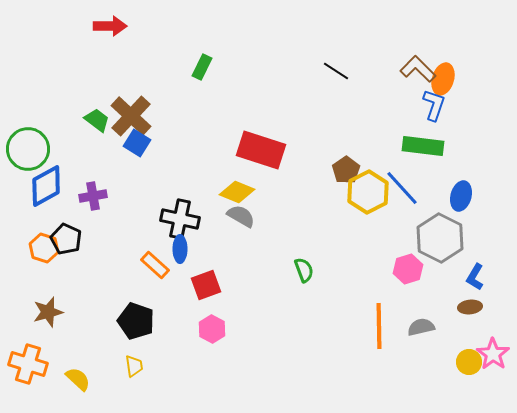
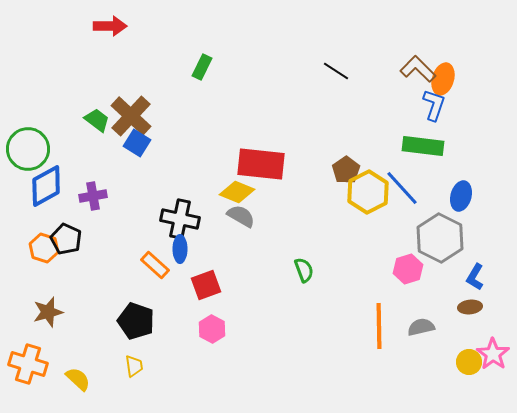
red rectangle at (261, 150): moved 14 px down; rotated 12 degrees counterclockwise
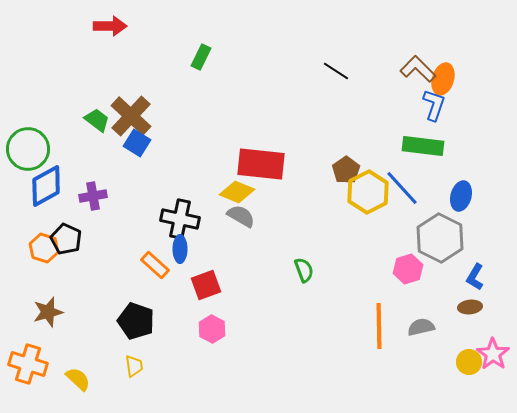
green rectangle at (202, 67): moved 1 px left, 10 px up
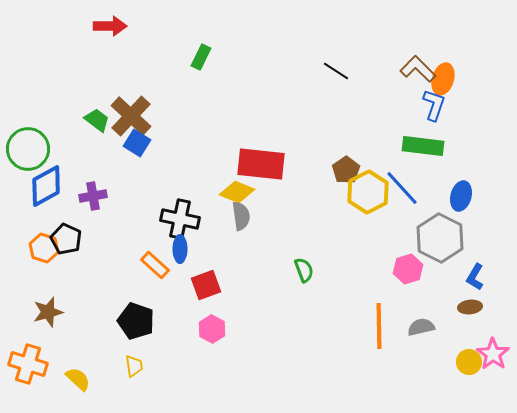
gray semicircle at (241, 216): rotated 52 degrees clockwise
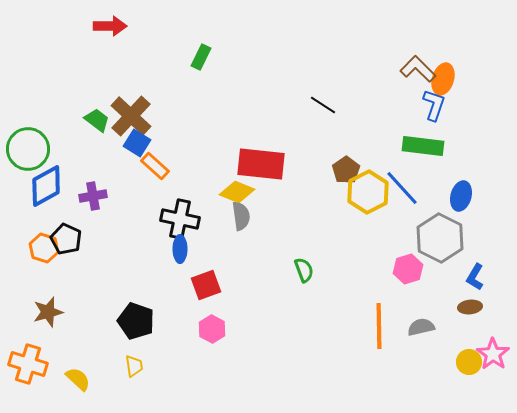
black line at (336, 71): moved 13 px left, 34 px down
orange rectangle at (155, 265): moved 99 px up
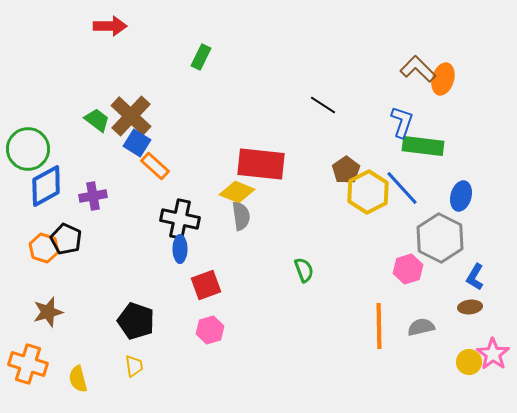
blue L-shape at (434, 105): moved 32 px left, 17 px down
pink hexagon at (212, 329): moved 2 px left, 1 px down; rotated 16 degrees clockwise
yellow semicircle at (78, 379): rotated 148 degrees counterclockwise
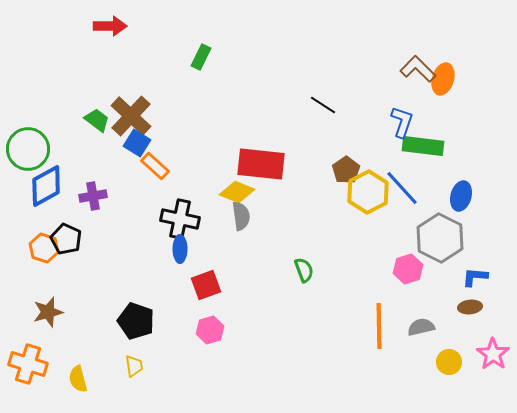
blue L-shape at (475, 277): rotated 64 degrees clockwise
yellow circle at (469, 362): moved 20 px left
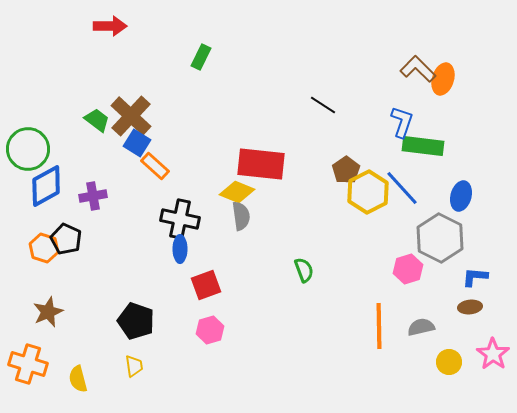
brown star at (48, 312): rotated 8 degrees counterclockwise
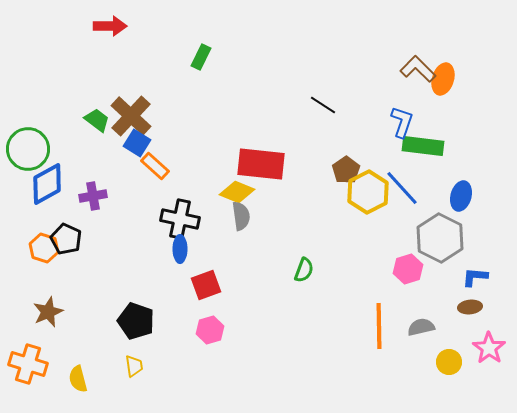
blue diamond at (46, 186): moved 1 px right, 2 px up
green semicircle at (304, 270): rotated 40 degrees clockwise
pink star at (493, 354): moved 4 px left, 6 px up
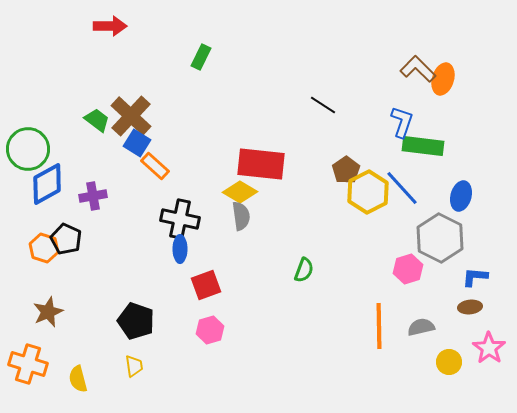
yellow diamond at (237, 192): moved 3 px right; rotated 8 degrees clockwise
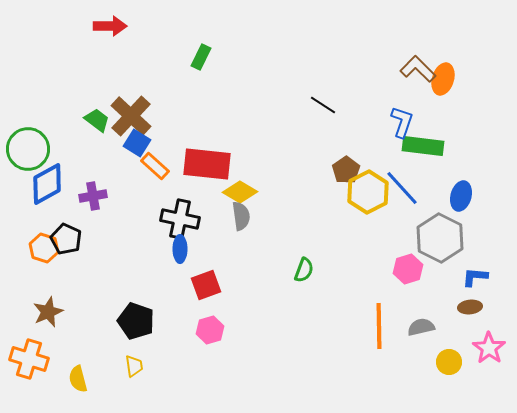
red rectangle at (261, 164): moved 54 px left
orange cross at (28, 364): moved 1 px right, 5 px up
